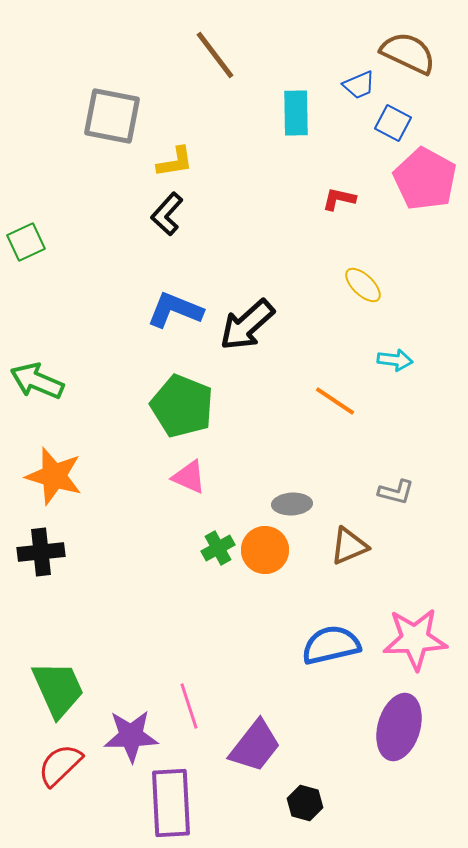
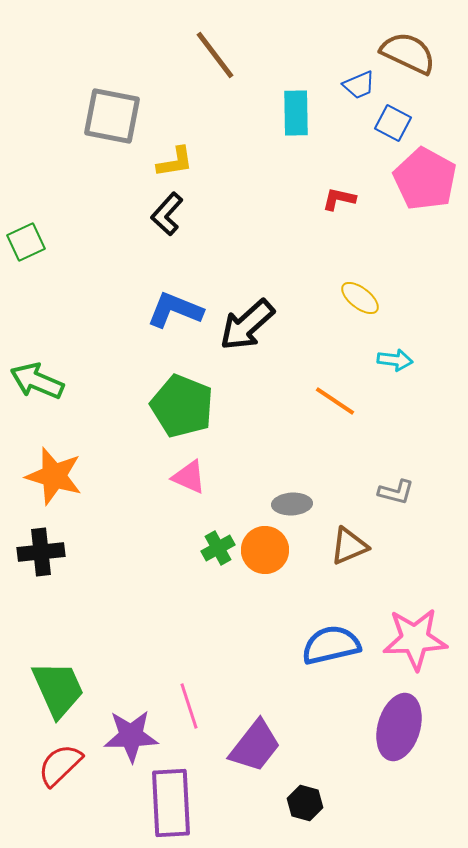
yellow ellipse: moved 3 px left, 13 px down; rotated 6 degrees counterclockwise
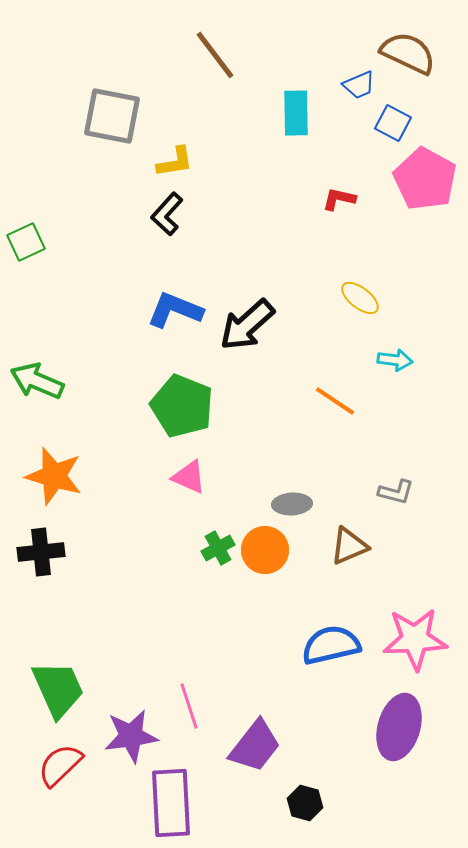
purple star: rotated 6 degrees counterclockwise
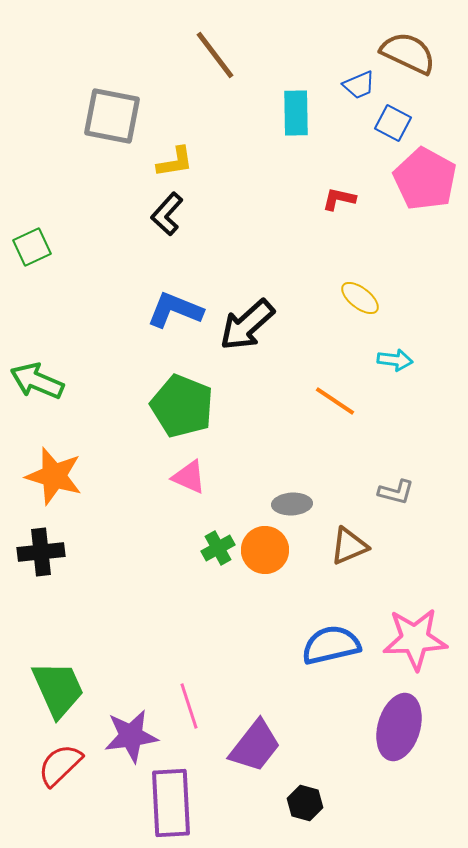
green square: moved 6 px right, 5 px down
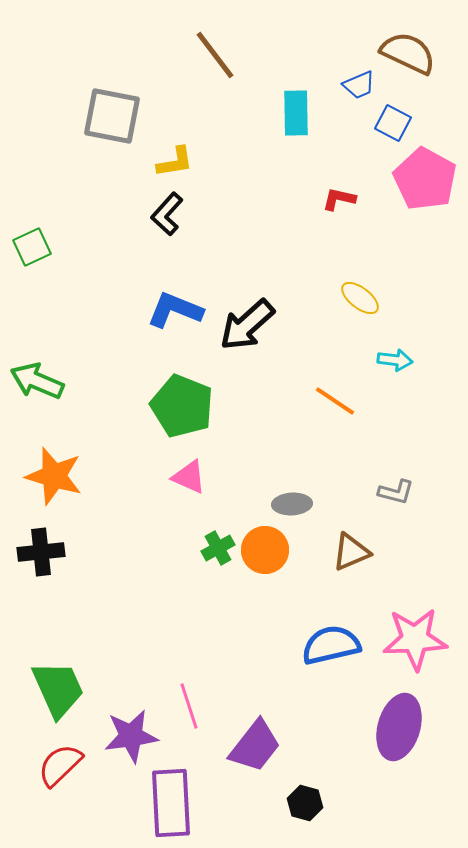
brown triangle: moved 2 px right, 6 px down
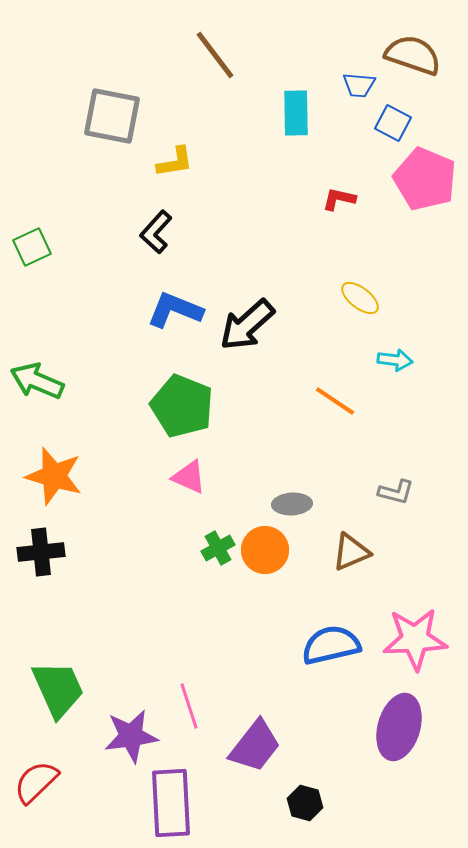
brown semicircle: moved 5 px right, 2 px down; rotated 6 degrees counterclockwise
blue trapezoid: rotated 28 degrees clockwise
pink pentagon: rotated 6 degrees counterclockwise
black L-shape: moved 11 px left, 18 px down
red semicircle: moved 24 px left, 17 px down
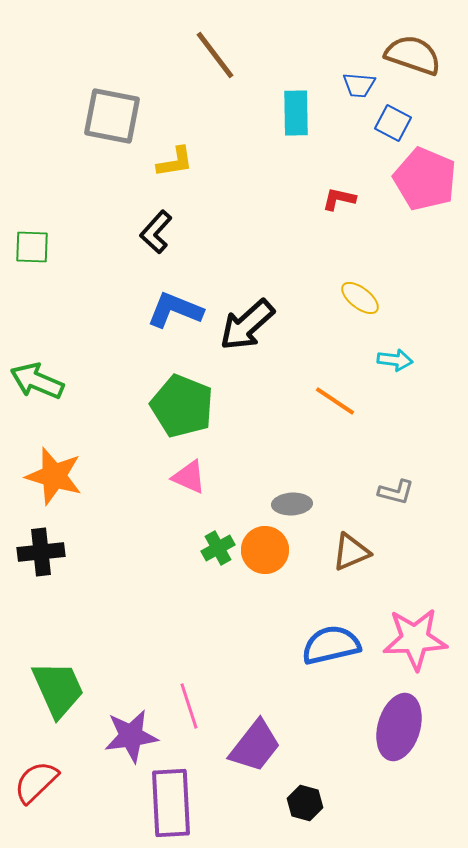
green square: rotated 27 degrees clockwise
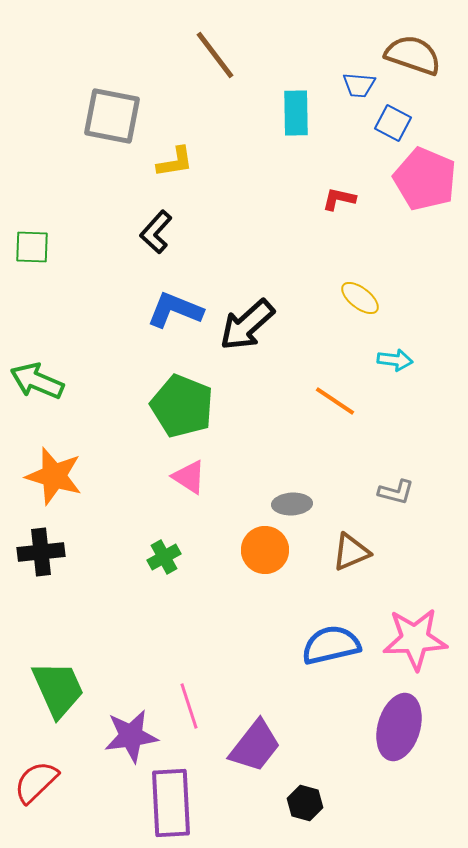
pink triangle: rotated 9 degrees clockwise
green cross: moved 54 px left, 9 px down
